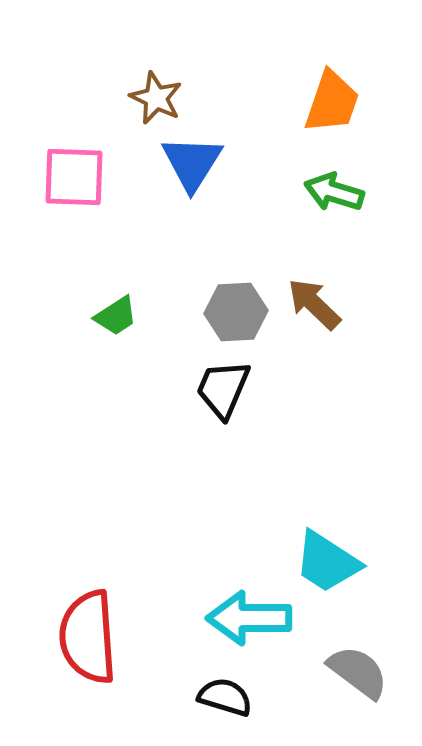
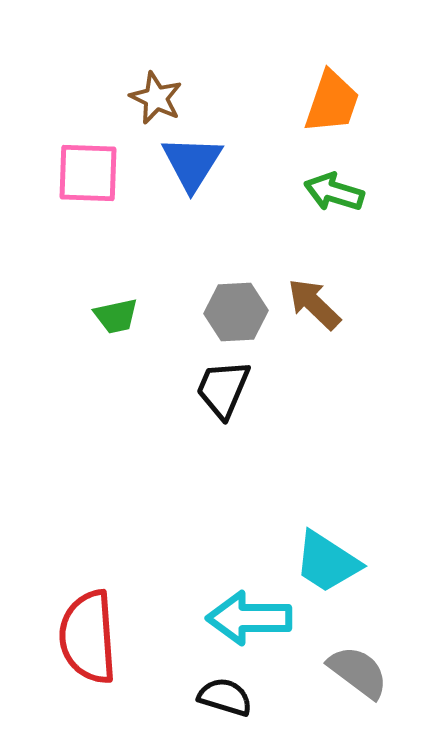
pink square: moved 14 px right, 4 px up
green trapezoid: rotated 21 degrees clockwise
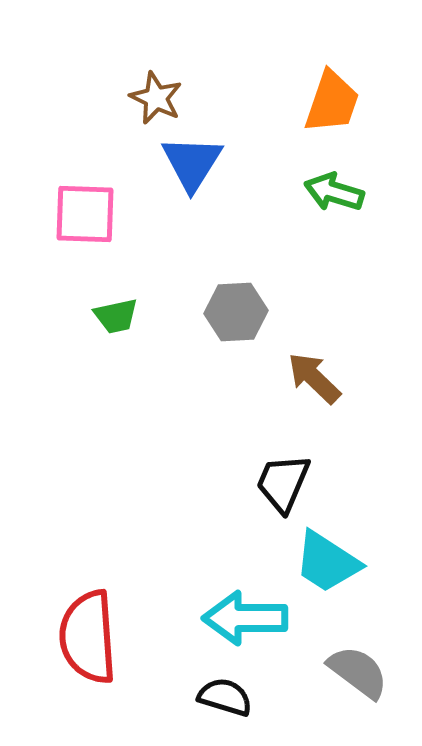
pink square: moved 3 px left, 41 px down
brown arrow: moved 74 px down
black trapezoid: moved 60 px right, 94 px down
cyan arrow: moved 4 px left
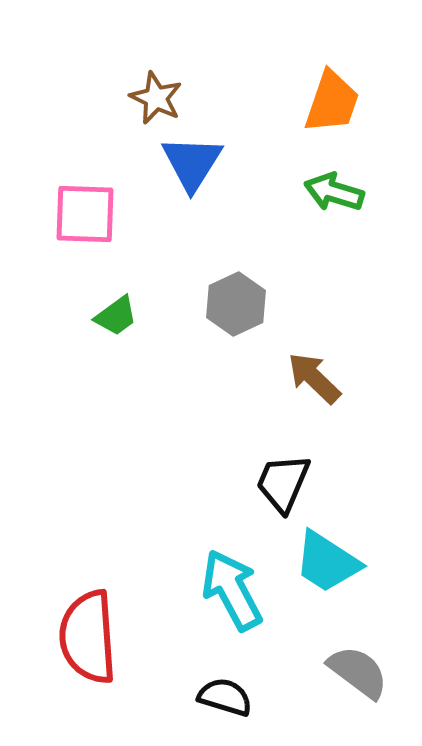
gray hexagon: moved 8 px up; rotated 22 degrees counterclockwise
green trapezoid: rotated 24 degrees counterclockwise
cyan arrow: moved 13 px left, 28 px up; rotated 62 degrees clockwise
